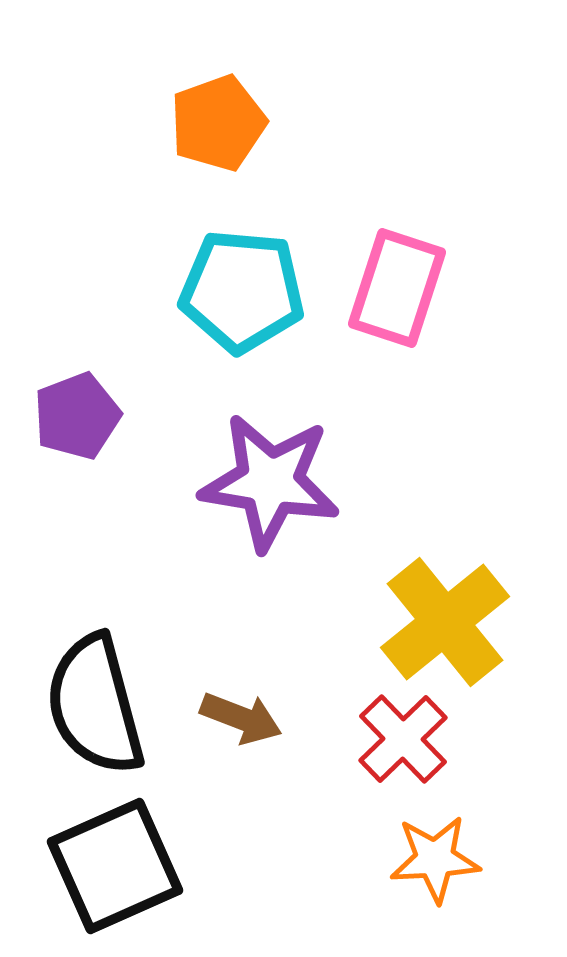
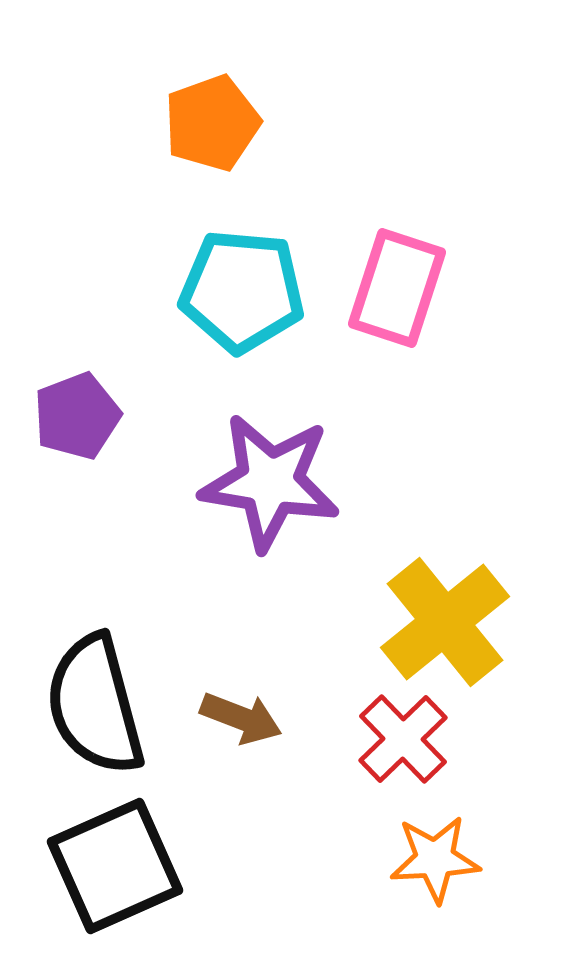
orange pentagon: moved 6 px left
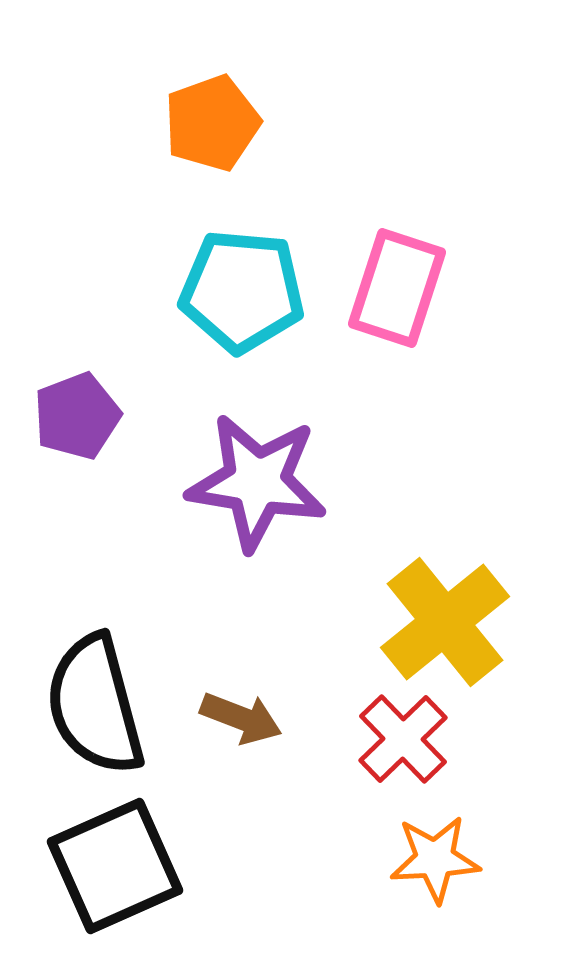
purple star: moved 13 px left
